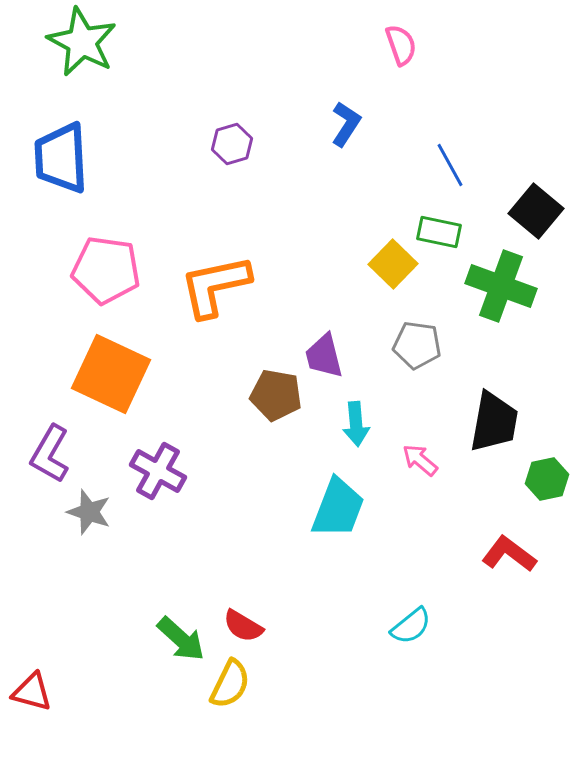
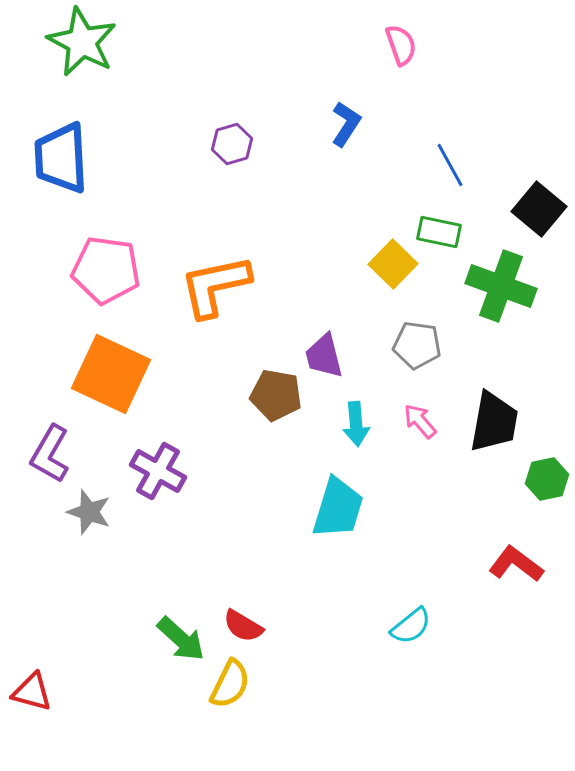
black square: moved 3 px right, 2 px up
pink arrow: moved 39 px up; rotated 9 degrees clockwise
cyan trapezoid: rotated 4 degrees counterclockwise
red L-shape: moved 7 px right, 10 px down
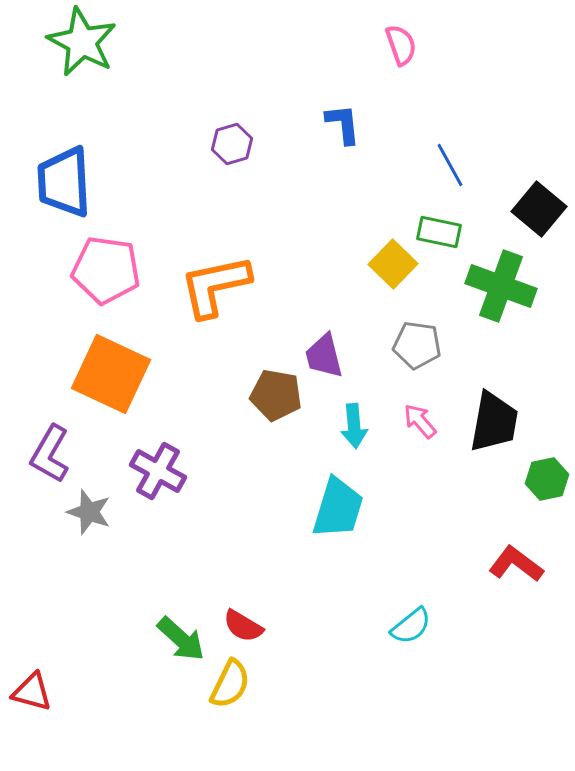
blue L-shape: moved 3 px left; rotated 39 degrees counterclockwise
blue trapezoid: moved 3 px right, 24 px down
cyan arrow: moved 2 px left, 2 px down
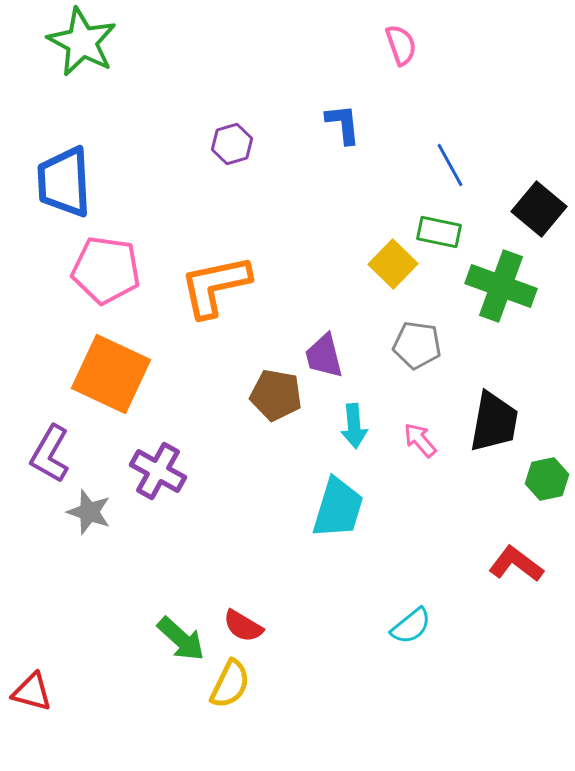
pink arrow: moved 19 px down
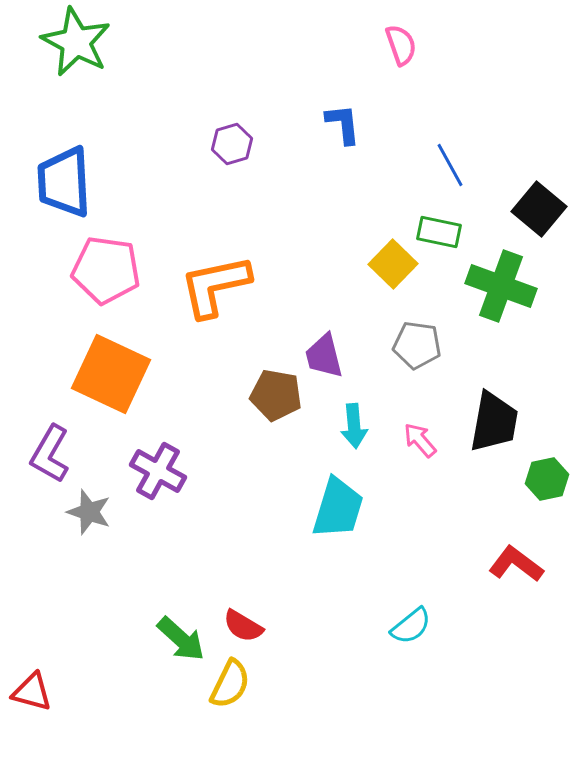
green star: moved 6 px left
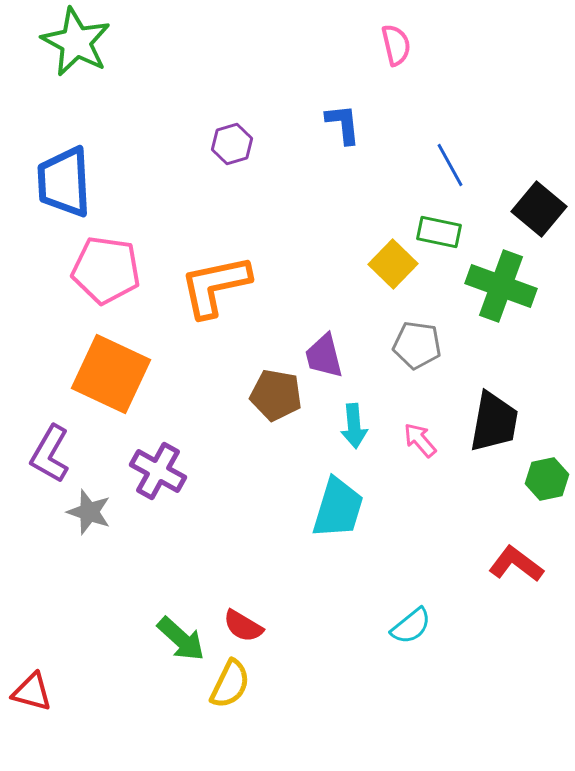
pink semicircle: moved 5 px left; rotated 6 degrees clockwise
